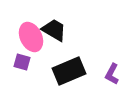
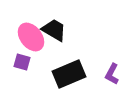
pink ellipse: rotated 12 degrees counterclockwise
black rectangle: moved 3 px down
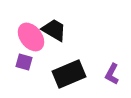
purple square: moved 2 px right
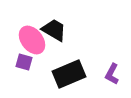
pink ellipse: moved 1 px right, 3 px down
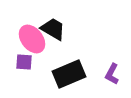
black trapezoid: moved 1 px left, 1 px up
pink ellipse: moved 1 px up
purple square: rotated 12 degrees counterclockwise
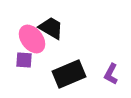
black trapezoid: moved 2 px left, 1 px up
purple square: moved 2 px up
purple L-shape: moved 1 px left
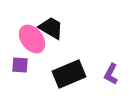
purple square: moved 4 px left, 5 px down
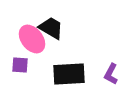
black rectangle: rotated 20 degrees clockwise
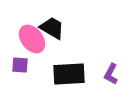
black trapezoid: moved 1 px right
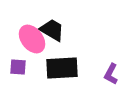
black trapezoid: moved 2 px down
purple square: moved 2 px left, 2 px down
black rectangle: moved 7 px left, 6 px up
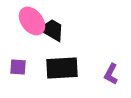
pink ellipse: moved 18 px up
